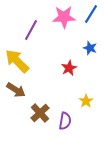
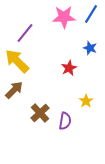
purple line: moved 6 px left, 3 px down; rotated 10 degrees clockwise
brown arrow: moved 2 px left; rotated 78 degrees counterclockwise
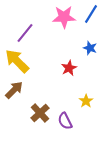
purple semicircle: rotated 144 degrees clockwise
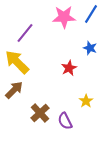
yellow arrow: moved 1 px down
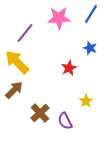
pink star: moved 5 px left, 1 px down
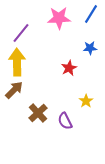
purple line: moved 4 px left
blue star: rotated 24 degrees counterclockwise
yellow arrow: rotated 44 degrees clockwise
brown cross: moved 2 px left
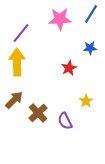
pink star: moved 1 px right, 1 px down
brown arrow: moved 10 px down
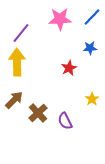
blue line: moved 1 px right, 3 px down; rotated 12 degrees clockwise
yellow star: moved 6 px right, 2 px up
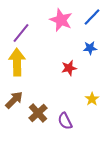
pink star: moved 1 px right, 1 px down; rotated 25 degrees clockwise
red star: rotated 14 degrees clockwise
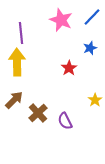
purple line: rotated 45 degrees counterclockwise
blue star: rotated 16 degrees counterclockwise
red star: rotated 21 degrees counterclockwise
yellow star: moved 3 px right, 1 px down
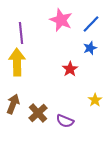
blue line: moved 1 px left, 7 px down
red star: moved 1 px right, 1 px down
brown arrow: moved 1 px left, 4 px down; rotated 24 degrees counterclockwise
purple semicircle: rotated 42 degrees counterclockwise
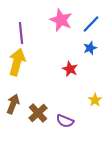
yellow arrow: rotated 16 degrees clockwise
red star: rotated 14 degrees counterclockwise
